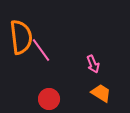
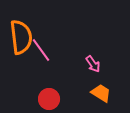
pink arrow: rotated 12 degrees counterclockwise
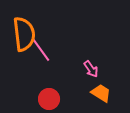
orange semicircle: moved 3 px right, 3 px up
pink arrow: moved 2 px left, 5 px down
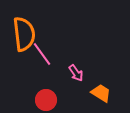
pink line: moved 1 px right, 4 px down
pink arrow: moved 15 px left, 4 px down
red circle: moved 3 px left, 1 px down
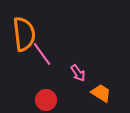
pink arrow: moved 2 px right
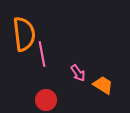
pink line: rotated 25 degrees clockwise
orange trapezoid: moved 2 px right, 8 px up
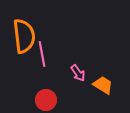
orange semicircle: moved 2 px down
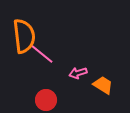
pink line: rotated 40 degrees counterclockwise
pink arrow: rotated 108 degrees clockwise
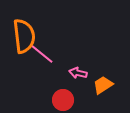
pink arrow: rotated 30 degrees clockwise
orange trapezoid: rotated 65 degrees counterclockwise
red circle: moved 17 px right
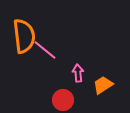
pink line: moved 3 px right, 4 px up
pink arrow: rotated 72 degrees clockwise
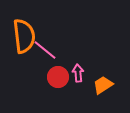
red circle: moved 5 px left, 23 px up
